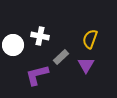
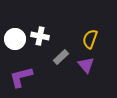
white circle: moved 2 px right, 6 px up
purple triangle: rotated 12 degrees counterclockwise
purple L-shape: moved 16 px left, 2 px down
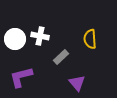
yellow semicircle: rotated 24 degrees counterclockwise
purple triangle: moved 9 px left, 18 px down
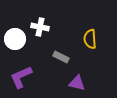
white cross: moved 9 px up
gray rectangle: rotated 70 degrees clockwise
purple L-shape: rotated 10 degrees counterclockwise
purple triangle: rotated 36 degrees counterclockwise
